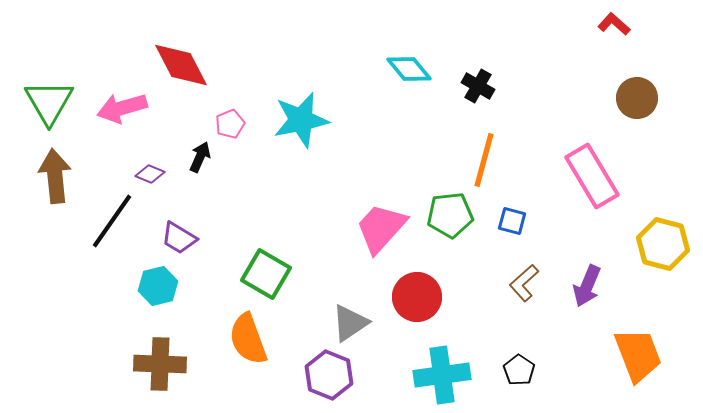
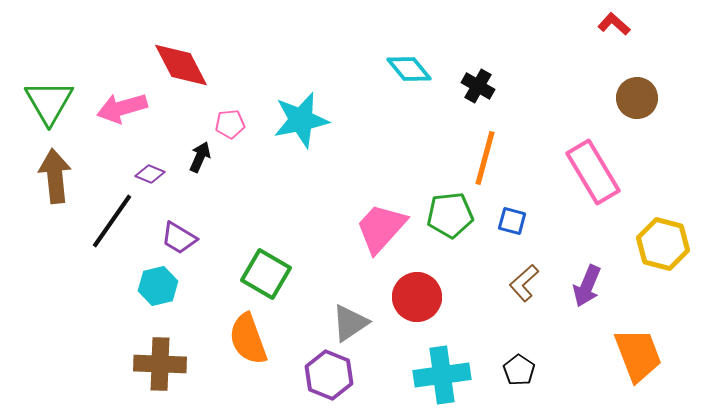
pink pentagon: rotated 16 degrees clockwise
orange line: moved 1 px right, 2 px up
pink rectangle: moved 1 px right, 4 px up
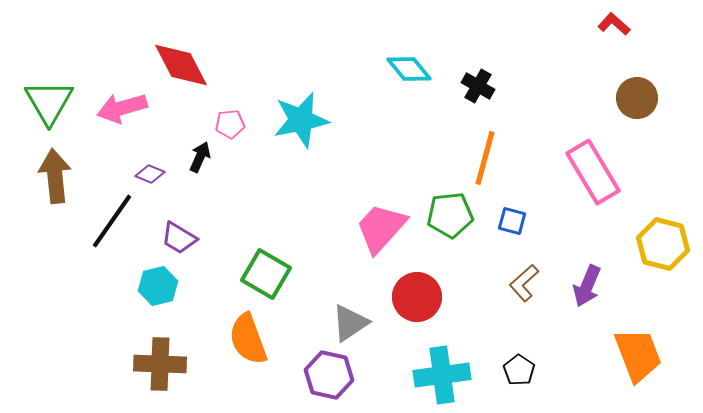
purple hexagon: rotated 9 degrees counterclockwise
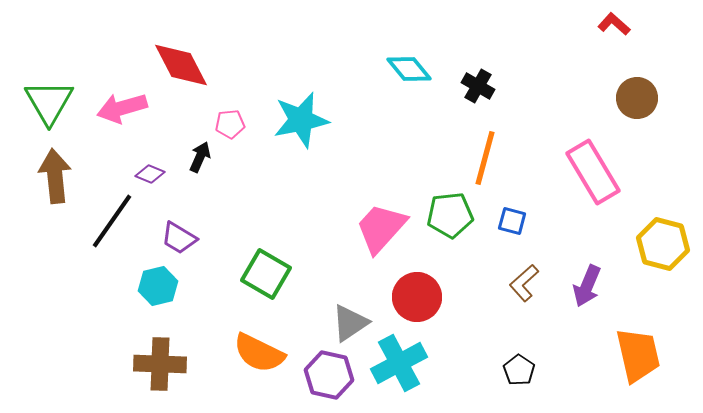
orange semicircle: moved 11 px right, 14 px down; rotated 44 degrees counterclockwise
orange trapezoid: rotated 8 degrees clockwise
cyan cross: moved 43 px left, 12 px up; rotated 20 degrees counterclockwise
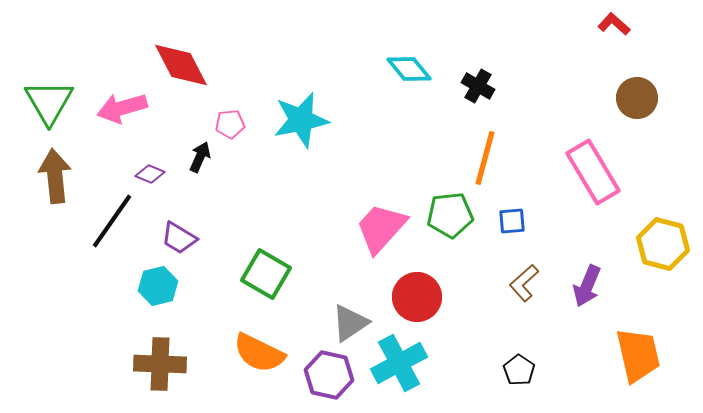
blue square: rotated 20 degrees counterclockwise
